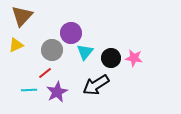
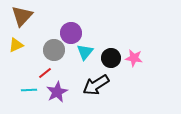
gray circle: moved 2 px right
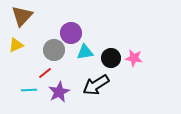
cyan triangle: rotated 42 degrees clockwise
purple star: moved 2 px right
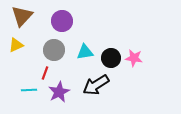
purple circle: moved 9 px left, 12 px up
red line: rotated 32 degrees counterclockwise
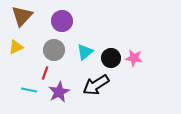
yellow triangle: moved 2 px down
cyan triangle: rotated 30 degrees counterclockwise
cyan line: rotated 14 degrees clockwise
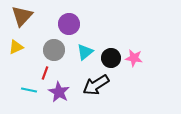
purple circle: moved 7 px right, 3 px down
purple star: rotated 15 degrees counterclockwise
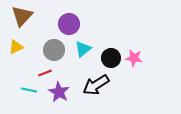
cyan triangle: moved 2 px left, 3 px up
red line: rotated 48 degrees clockwise
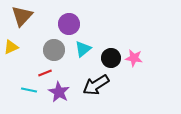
yellow triangle: moved 5 px left
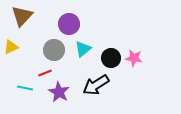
cyan line: moved 4 px left, 2 px up
